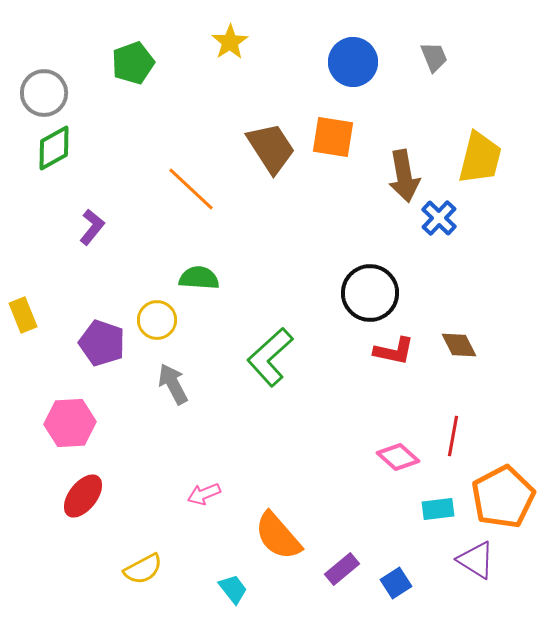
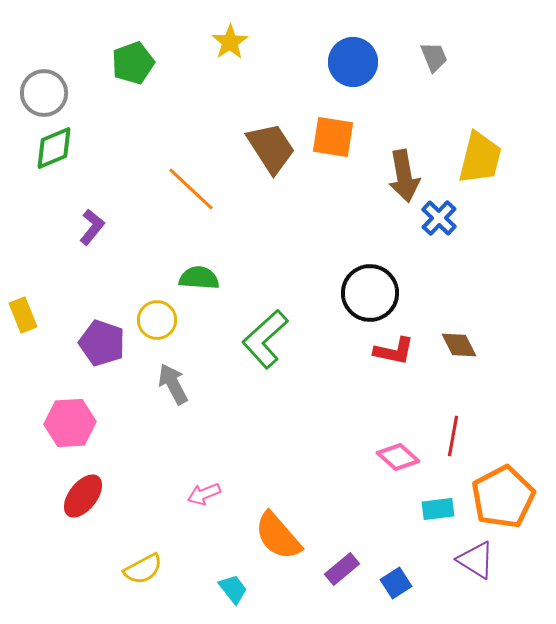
green diamond: rotated 6 degrees clockwise
green L-shape: moved 5 px left, 18 px up
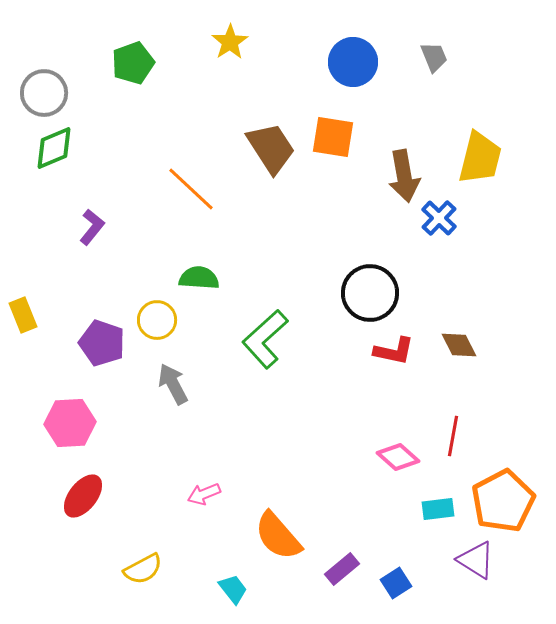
orange pentagon: moved 4 px down
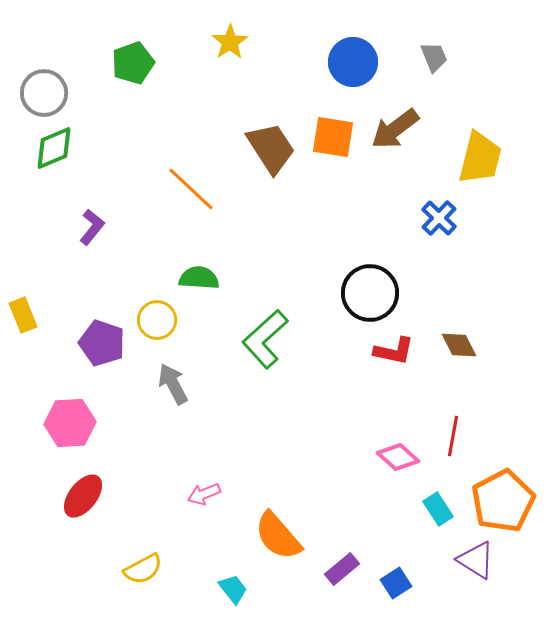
brown arrow: moved 9 px left, 47 px up; rotated 63 degrees clockwise
cyan rectangle: rotated 64 degrees clockwise
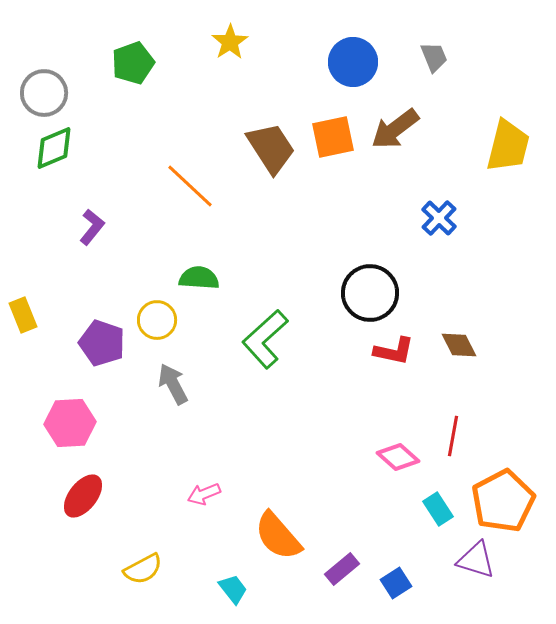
orange square: rotated 21 degrees counterclockwise
yellow trapezoid: moved 28 px right, 12 px up
orange line: moved 1 px left, 3 px up
purple triangle: rotated 15 degrees counterclockwise
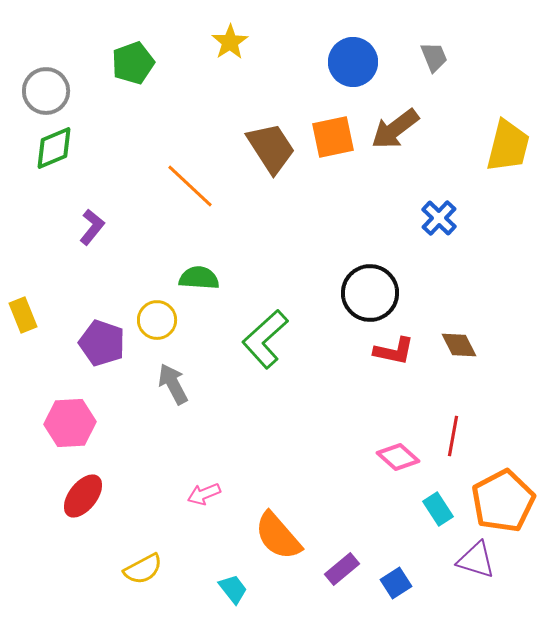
gray circle: moved 2 px right, 2 px up
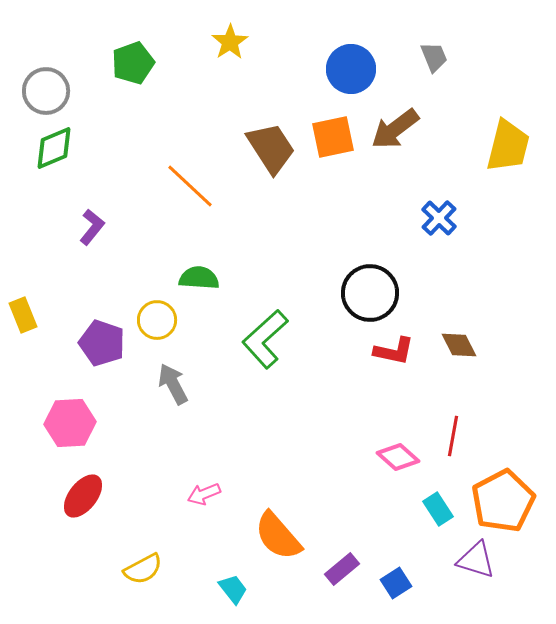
blue circle: moved 2 px left, 7 px down
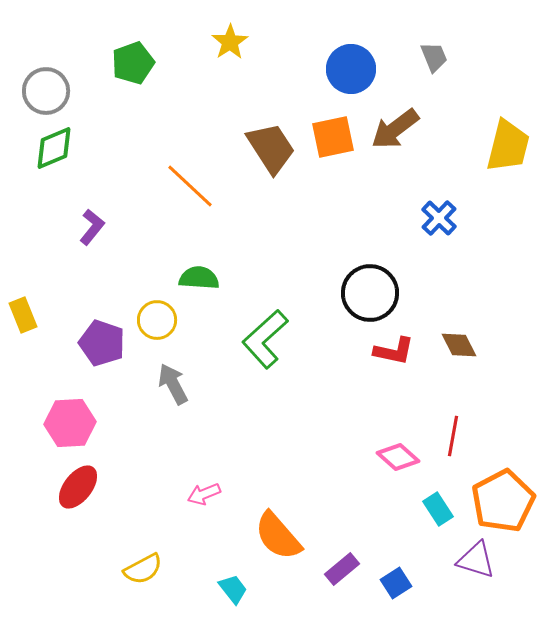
red ellipse: moved 5 px left, 9 px up
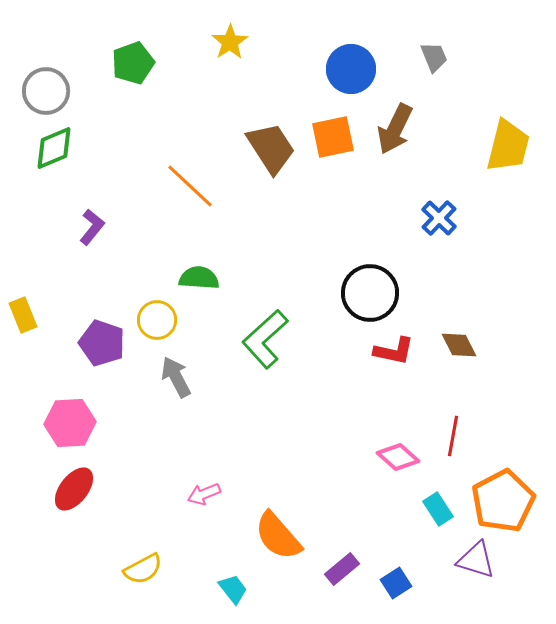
brown arrow: rotated 27 degrees counterclockwise
gray arrow: moved 3 px right, 7 px up
red ellipse: moved 4 px left, 2 px down
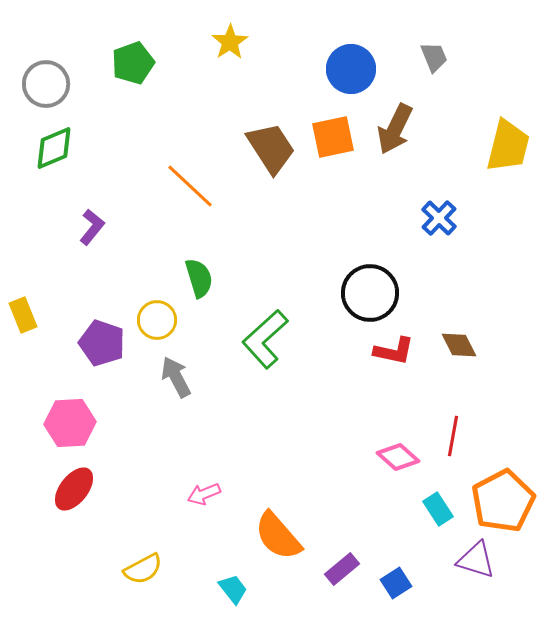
gray circle: moved 7 px up
green semicircle: rotated 69 degrees clockwise
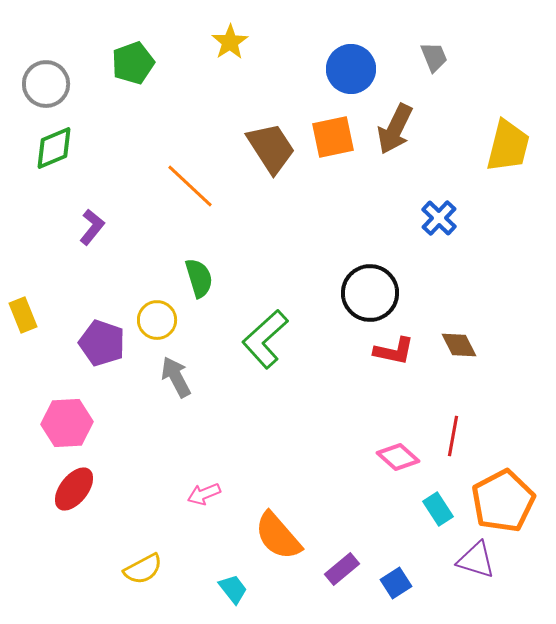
pink hexagon: moved 3 px left
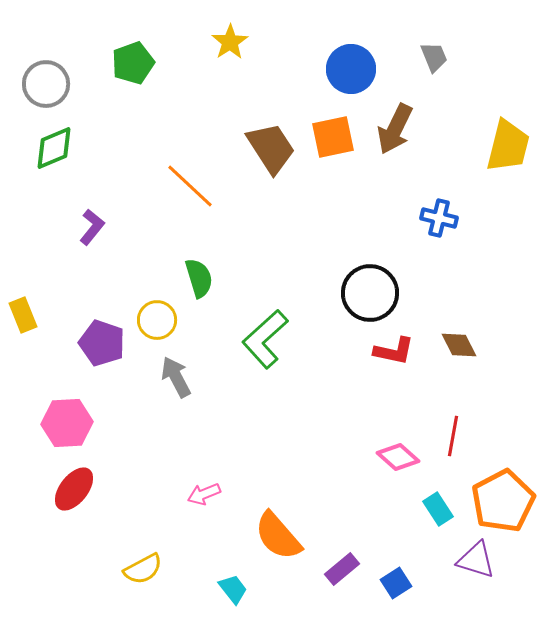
blue cross: rotated 30 degrees counterclockwise
